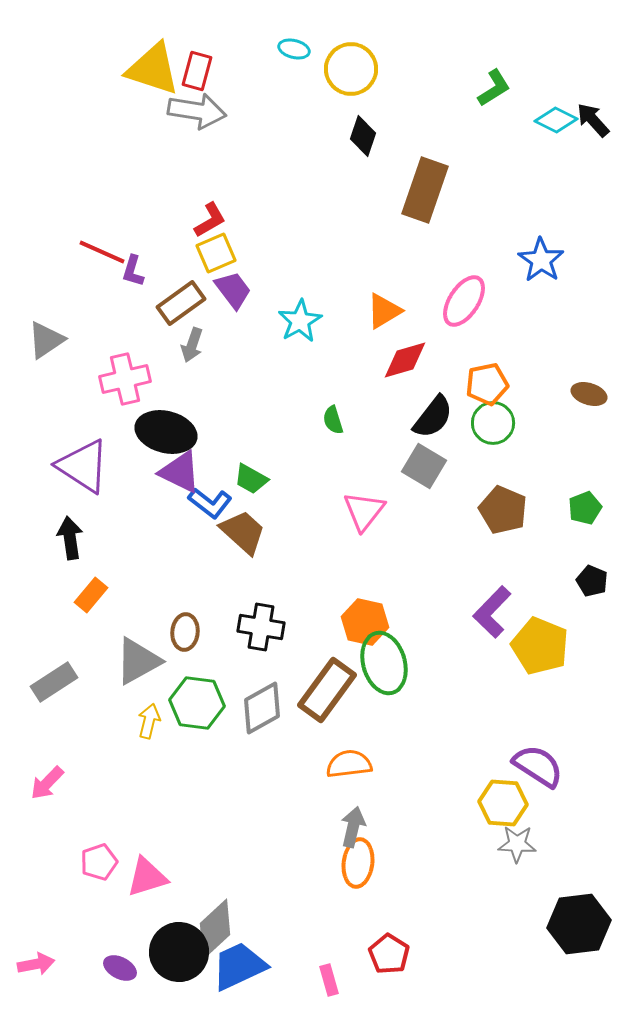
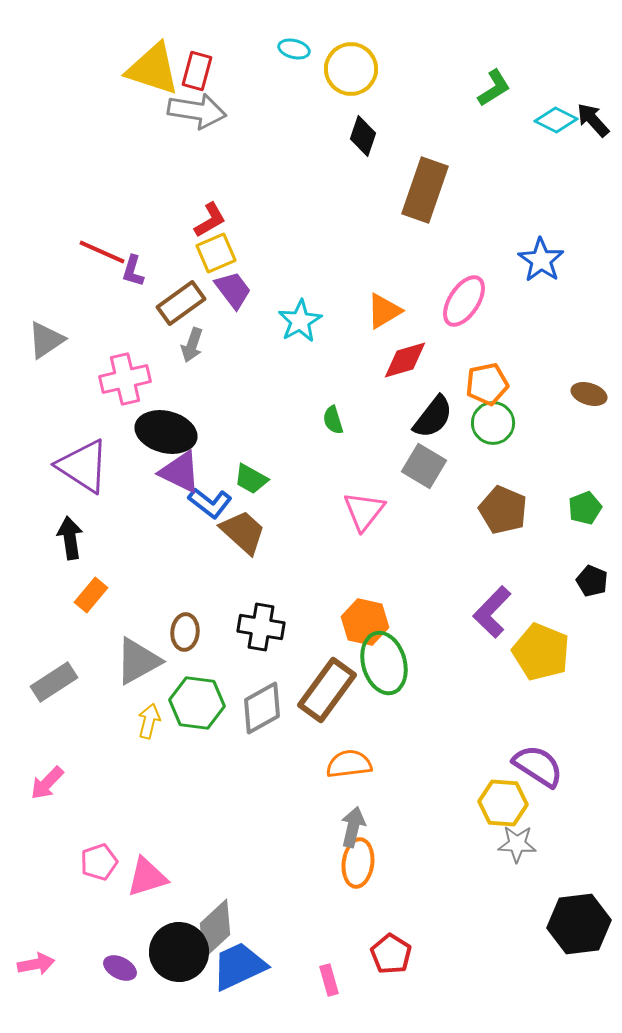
yellow pentagon at (540, 646): moved 1 px right, 6 px down
red pentagon at (389, 954): moved 2 px right
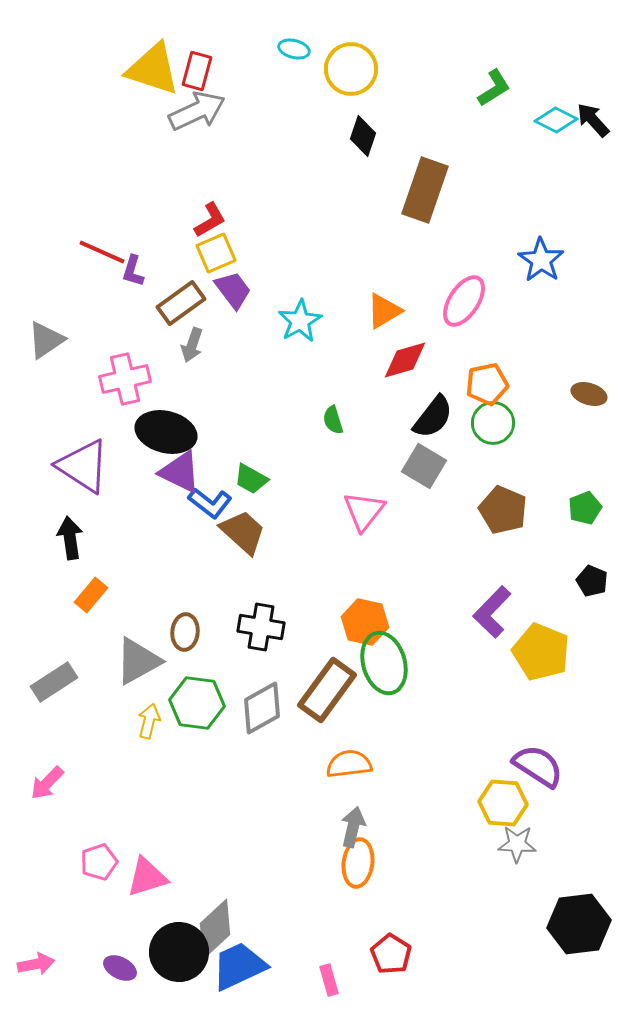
gray arrow at (197, 111): rotated 34 degrees counterclockwise
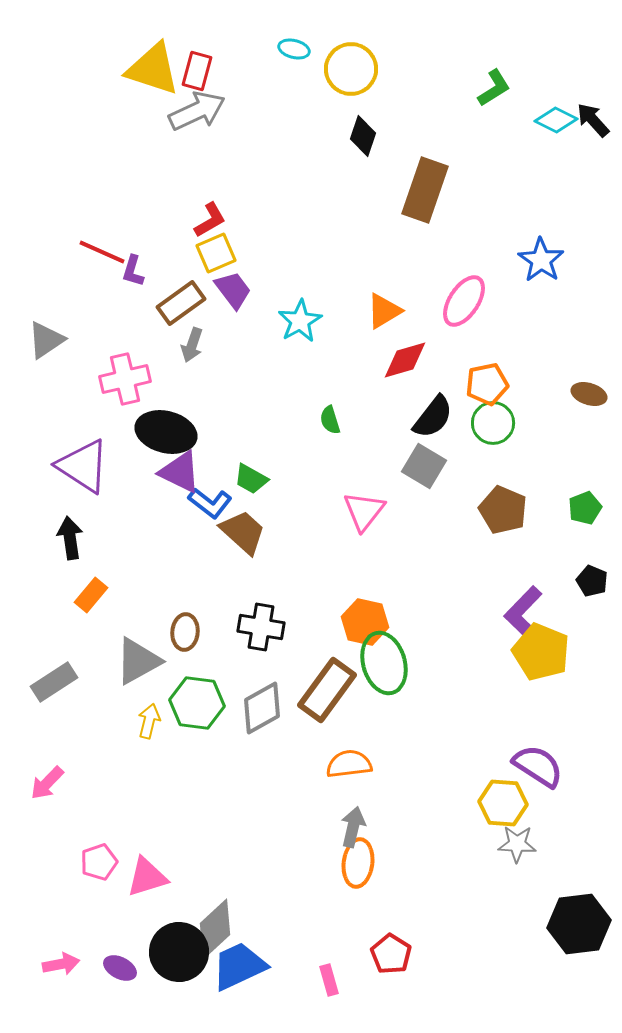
green semicircle at (333, 420): moved 3 px left
purple L-shape at (492, 612): moved 31 px right
pink arrow at (36, 964): moved 25 px right
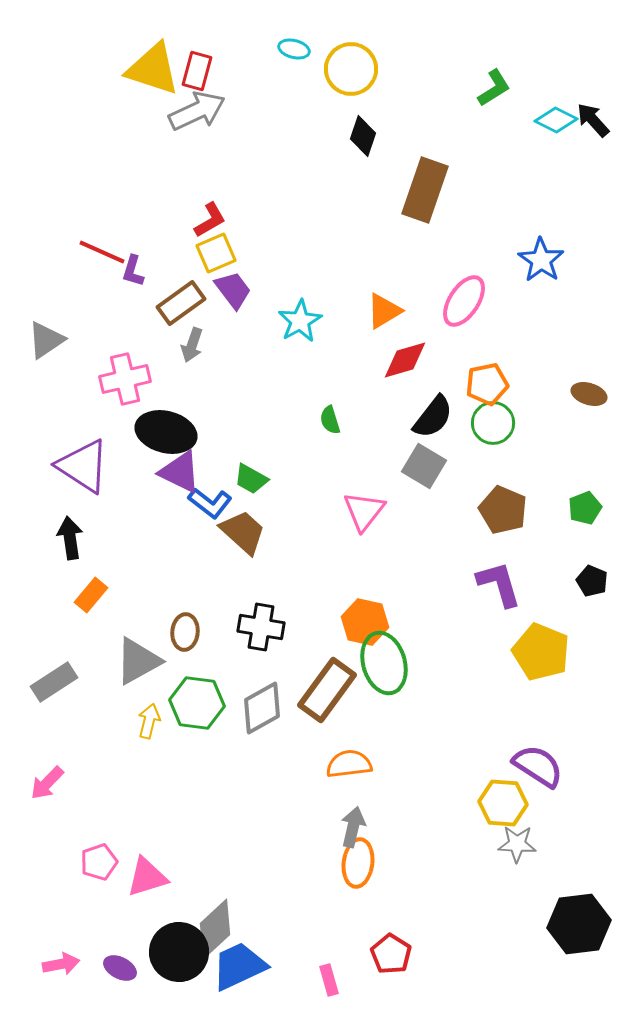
purple L-shape at (523, 612): moved 24 px left, 28 px up; rotated 120 degrees clockwise
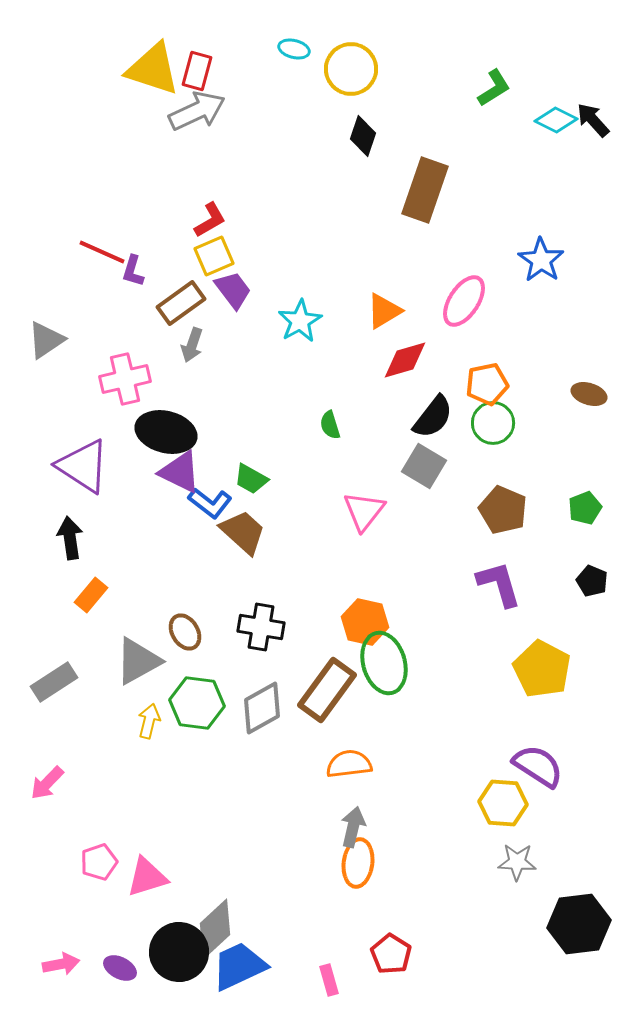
yellow square at (216, 253): moved 2 px left, 3 px down
green semicircle at (330, 420): moved 5 px down
brown ellipse at (185, 632): rotated 36 degrees counterclockwise
yellow pentagon at (541, 652): moved 1 px right, 17 px down; rotated 6 degrees clockwise
gray star at (517, 844): moved 18 px down
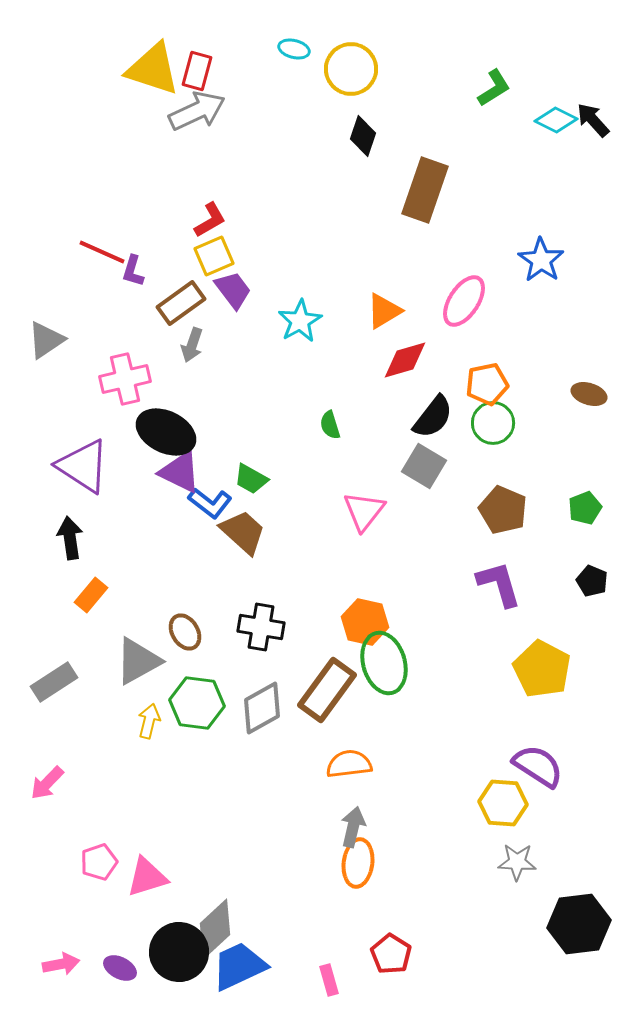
black ellipse at (166, 432): rotated 12 degrees clockwise
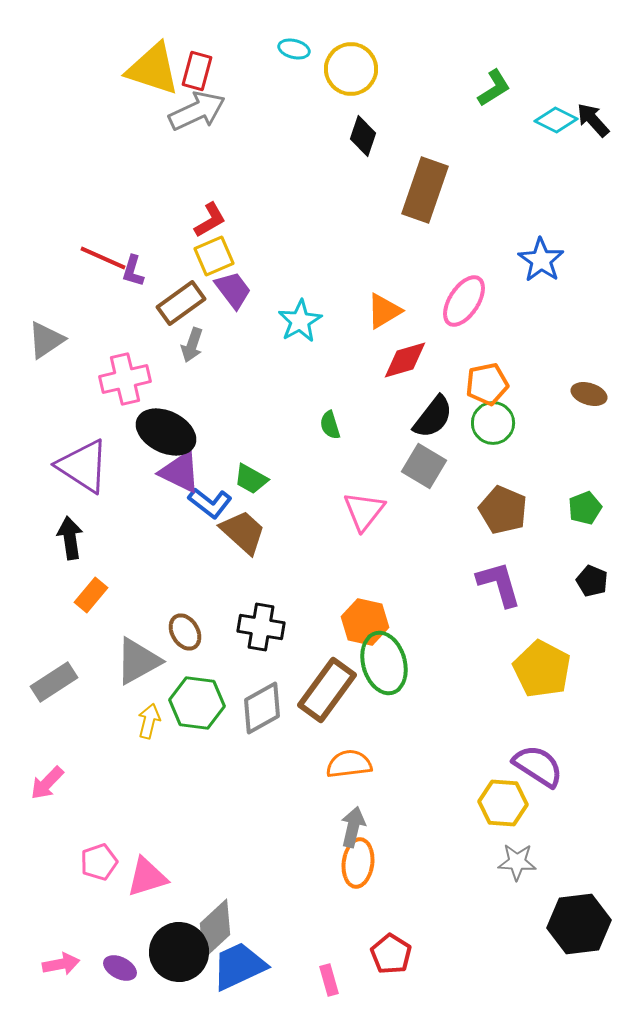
red line at (102, 252): moved 1 px right, 6 px down
